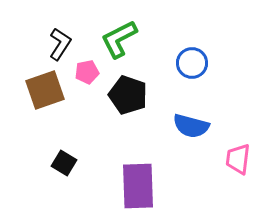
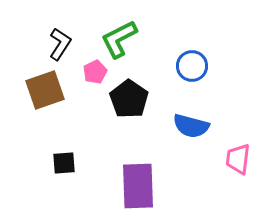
blue circle: moved 3 px down
pink pentagon: moved 8 px right; rotated 15 degrees counterclockwise
black pentagon: moved 1 px right, 4 px down; rotated 15 degrees clockwise
black square: rotated 35 degrees counterclockwise
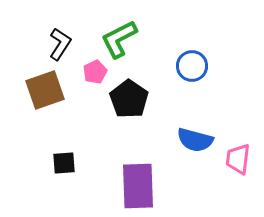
blue semicircle: moved 4 px right, 14 px down
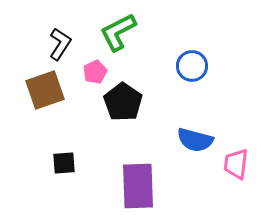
green L-shape: moved 1 px left, 7 px up
black pentagon: moved 6 px left, 3 px down
pink trapezoid: moved 2 px left, 5 px down
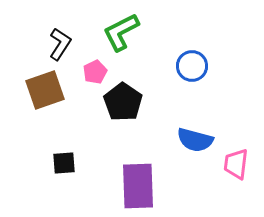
green L-shape: moved 3 px right
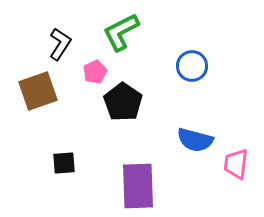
brown square: moved 7 px left, 1 px down
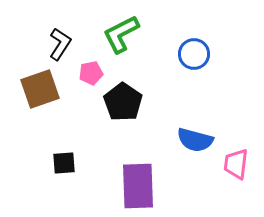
green L-shape: moved 2 px down
blue circle: moved 2 px right, 12 px up
pink pentagon: moved 4 px left, 1 px down; rotated 15 degrees clockwise
brown square: moved 2 px right, 2 px up
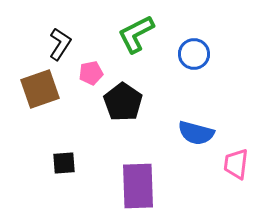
green L-shape: moved 15 px right
blue semicircle: moved 1 px right, 7 px up
